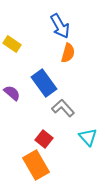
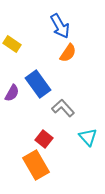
orange semicircle: rotated 18 degrees clockwise
blue rectangle: moved 6 px left, 1 px down
purple semicircle: rotated 78 degrees clockwise
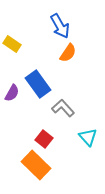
orange rectangle: rotated 16 degrees counterclockwise
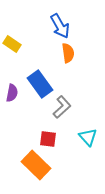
orange semicircle: rotated 42 degrees counterclockwise
blue rectangle: moved 2 px right
purple semicircle: rotated 18 degrees counterclockwise
gray L-shape: moved 1 px left, 1 px up; rotated 90 degrees clockwise
red square: moved 4 px right; rotated 30 degrees counterclockwise
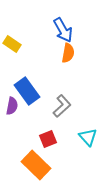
blue arrow: moved 3 px right, 4 px down
orange semicircle: rotated 18 degrees clockwise
blue rectangle: moved 13 px left, 7 px down
purple semicircle: moved 13 px down
gray L-shape: moved 1 px up
red square: rotated 30 degrees counterclockwise
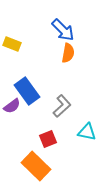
blue arrow: rotated 15 degrees counterclockwise
yellow rectangle: rotated 12 degrees counterclockwise
purple semicircle: rotated 42 degrees clockwise
cyan triangle: moved 1 px left, 5 px up; rotated 36 degrees counterclockwise
orange rectangle: moved 1 px down
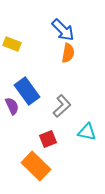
purple semicircle: rotated 78 degrees counterclockwise
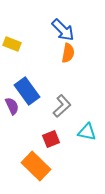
red square: moved 3 px right
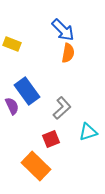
gray L-shape: moved 2 px down
cyan triangle: moved 1 px right; rotated 30 degrees counterclockwise
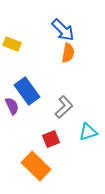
gray L-shape: moved 2 px right, 1 px up
